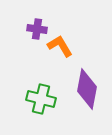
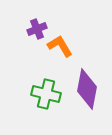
purple cross: rotated 30 degrees counterclockwise
green cross: moved 5 px right, 5 px up
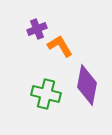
purple diamond: moved 4 px up
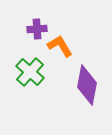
purple cross: rotated 18 degrees clockwise
green cross: moved 16 px left, 22 px up; rotated 28 degrees clockwise
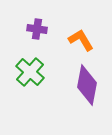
purple cross: rotated 12 degrees clockwise
orange L-shape: moved 21 px right, 6 px up
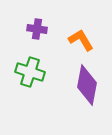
green cross: rotated 24 degrees counterclockwise
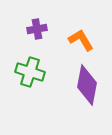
purple cross: rotated 18 degrees counterclockwise
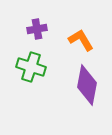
green cross: moved 1 px right, 5 px up
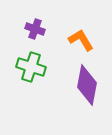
purple cross: moved 2 px left; rotated 30 degrees clockwise
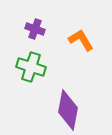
purple diamond: moved 19 px left, 25 px down
